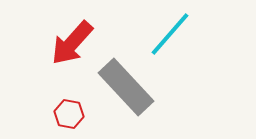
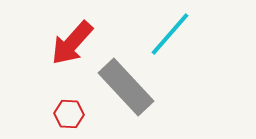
red hexagon: rotated 8 degrees counterclockwise
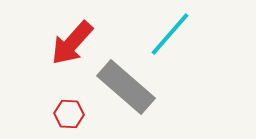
gray rectangle: rotated 6 degrees counterclockwise
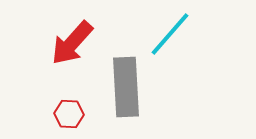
gray rectangle: rotated 46 degrees clockwise
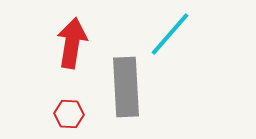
red arrow: rotated 147 degrees clockwise
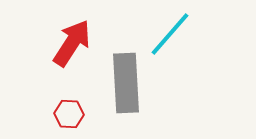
red arrow: rotated 24 degrees clockwise
gray rectangle: moved 4 px up
